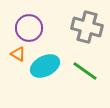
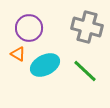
cyan ellipse: moved 1 px up
green line: rotated 8 degrees clockwise
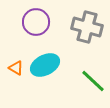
purple circle: moved 7 px right, 6 px up
orange triangle: moved 2 px left, 14 px down
green line: moved 8 px right, 10 px down
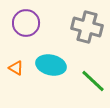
purple circle: moved 10 px left, 1 px down
cyan ellipse: moved 6 px right; rotated 40 degrees clockwise
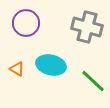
orange triangle: moved 1 px right, 1 px down
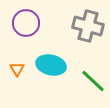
gray cross: moved 1 px right, 1 px up
orange triangle: rotated 28 degrees clockwise
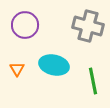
purple circle: moved 1 px left, 2 px down
cyan ellipse: moved 3 px right
green line: rotated 36 degrees clockwise
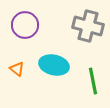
orange triangle: rotated 21 degrees counterclockwise
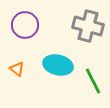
cyan ellipse: moved 4 px right
green line: rotated 16 degrees counterclockwise
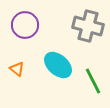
cyan ellipse: rotated 28 degrees clockwise
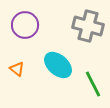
green line: moved 3 px down
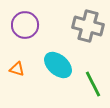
orange triangle: rotated 21 degrees counterclockwise
